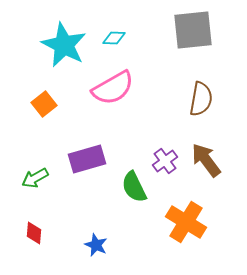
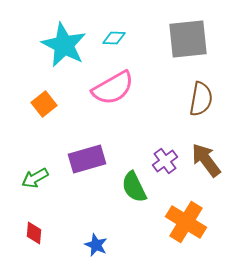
gray square: moved 5 px left, 9 px down
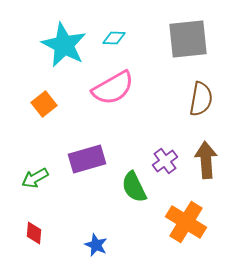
brown arrow: rotated 33 degrees clockwise
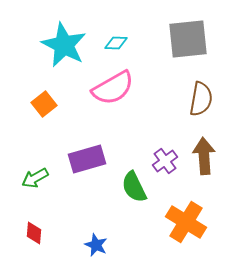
cyan diamond: moved 2 px right, 5 px down
brown arrow: moved 2 px left, 4 px up
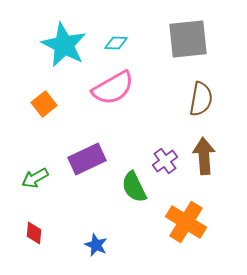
purple rectangle: rotated 9 degrees counterclockwise
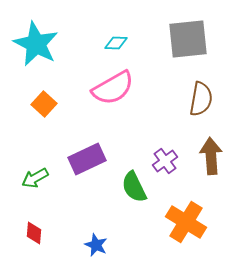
cyan star: moved 28 px left, 1 px up
orange square: rotated 10 degrees counterclockwise
brown arrow: moved 7 px right
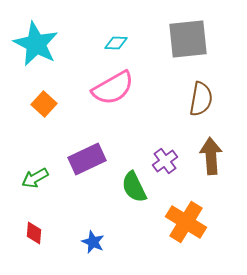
blue star: moved 3 px left, 3 px up
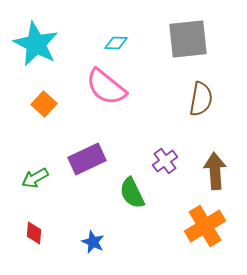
pink semicircle: moved 7 px left, 1 px up; rotated 69 degrees clockwise
brown arrow: moved 4 px right, 15 px down
green semicircle: moved 2 px left, 6 px down
orange cross: moved 19 px right, 4 px down; rotated 27 degrees clockwise
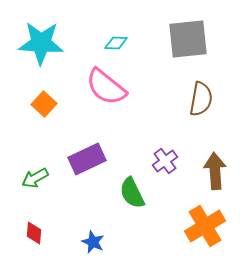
cyan star: moved 5 px right, 1 px up; rotated 24 degrees counterclockwise
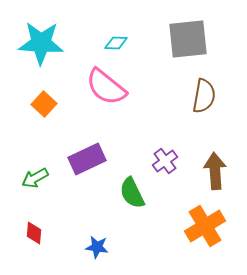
brown semicircle: moved 3 px right, 3 px up
blue star: moved 4 px right, 5 px down; rotated 15 degrees counterclockwise
